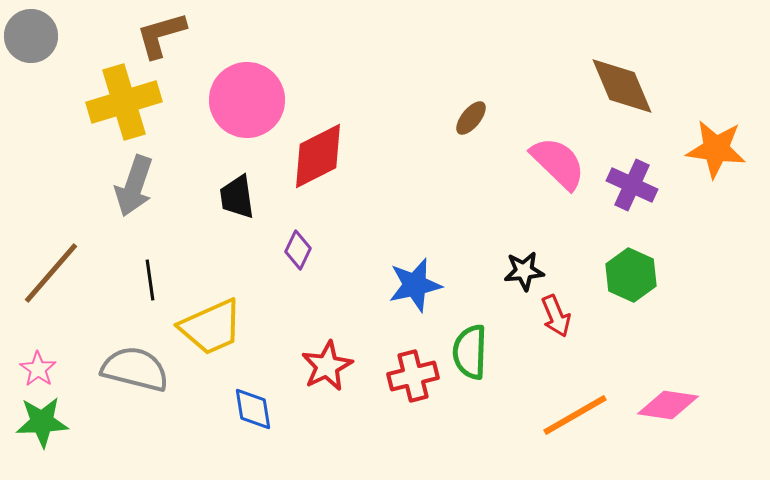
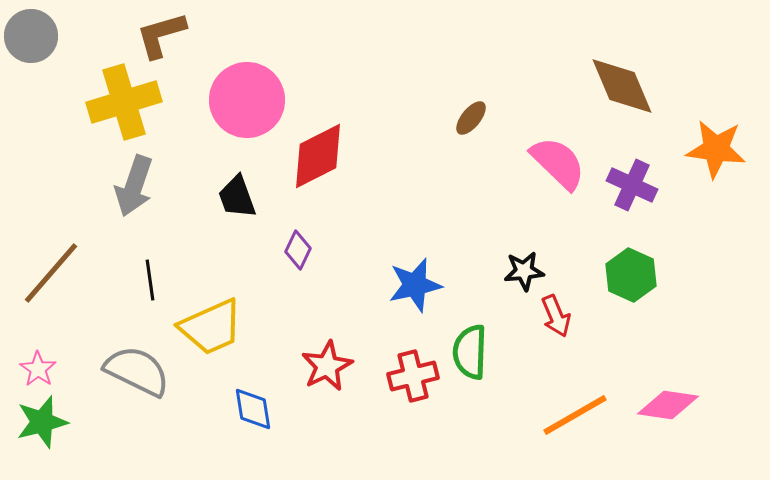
black trapezoid: rotated 12 degrees counterclockwise
gray semicircle: moved 2 px right, 2 px down; rotated 12 degrees clockwise
green star: rotated 12 degrees counterclockwise
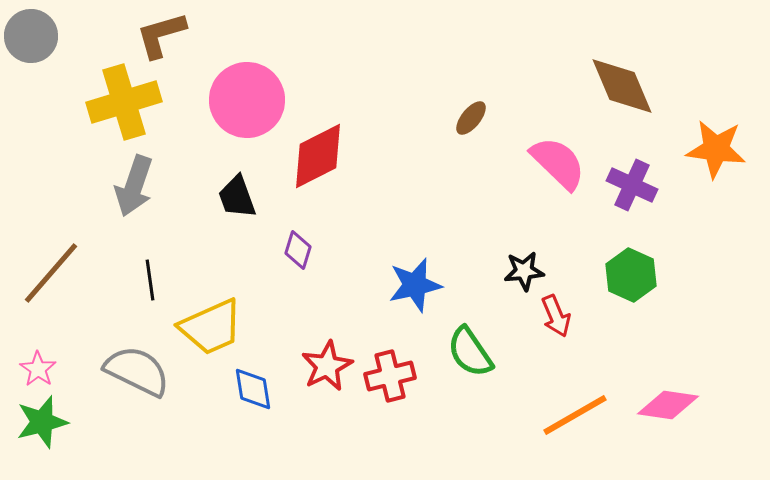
purple diamond: rotated 9 degrees counterclockwise
green semicircle: rotated 36 degrees counterclockwise
red cross: moved 23 px left
blue diamond: moved 20 px up
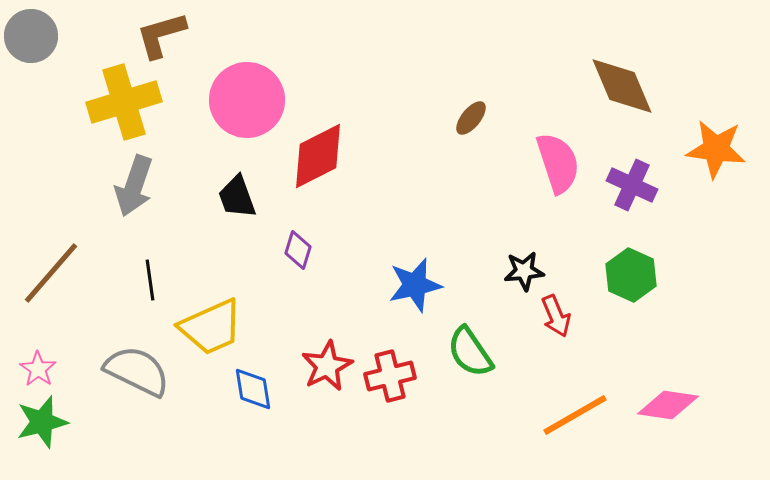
pink semicircle: rotated 28 degrees clockwise
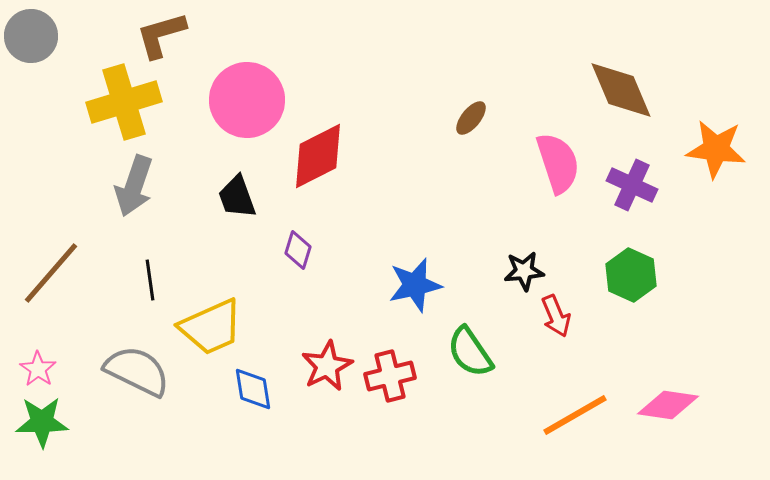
brown diamond: moved 1 px left, 4 px down
green star: rotated 14 degrees clockwise
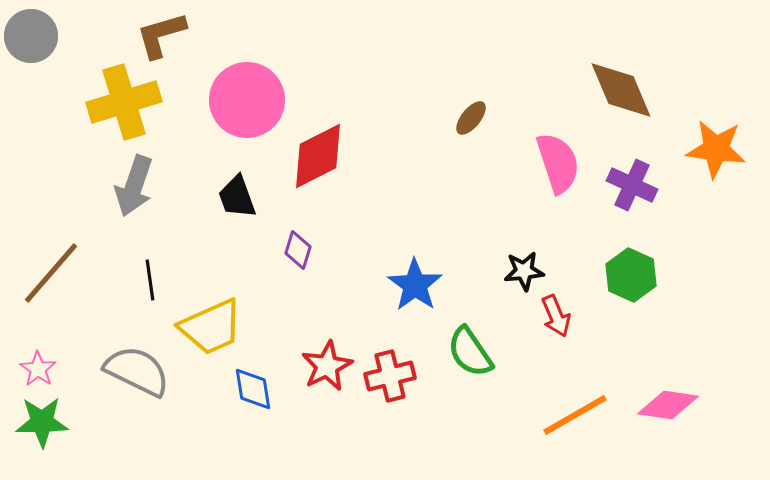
blue star: rotated 24 degrees counterclockwise
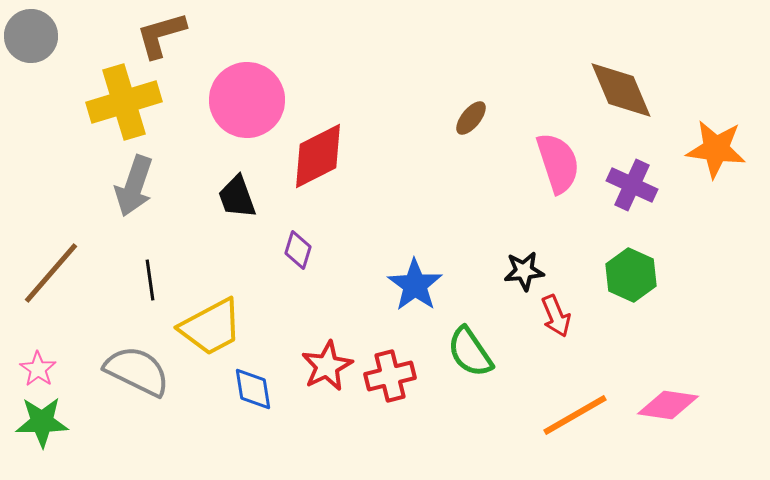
yellow trapezoid: rotated 4 degrees counterclockwise
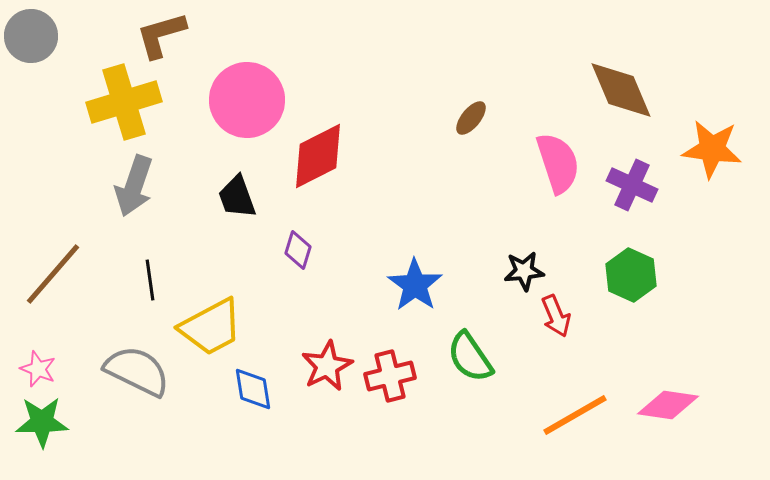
orange star: moved 4 px left
brown line: moved 2 px right, 1 px down
green semicircle: moved 5 px down
pink star: rotated 12 degrees counterclockwise
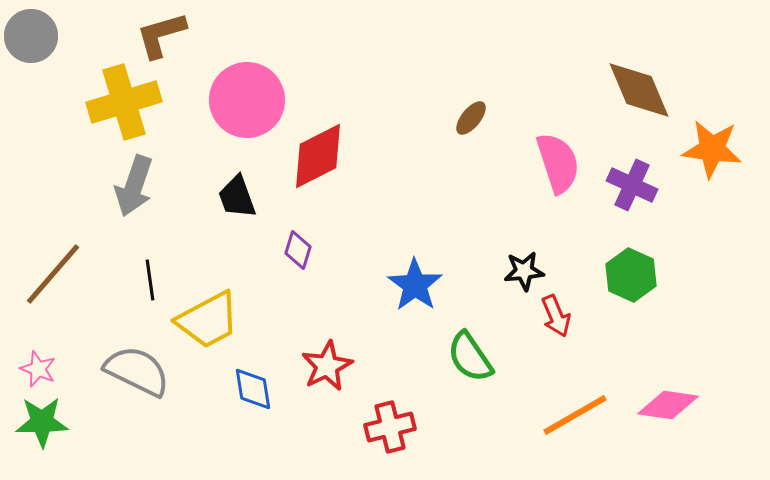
brown diamond: moved 18 px right
yellow trapezoid: moved 3 px left, 7 px up
red cross: moved 51 px down
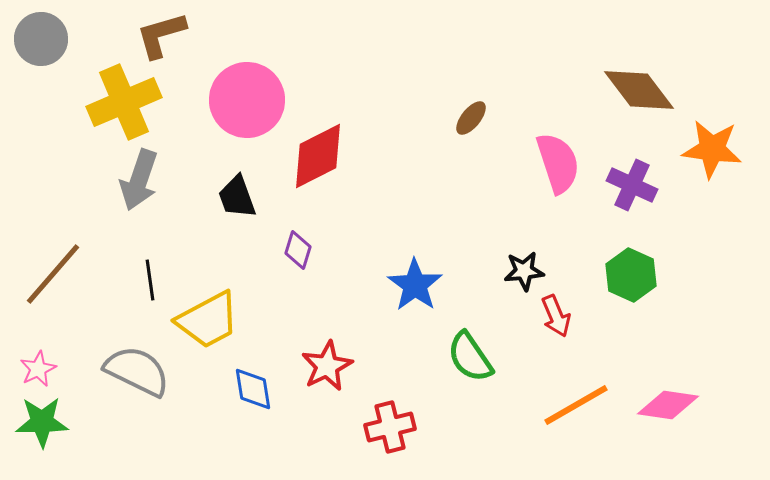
gray circle: moved 10 px right, 3 px down
brown diamond: rotated 14 degrees counterclockwise
yellow cross: rotated 6 degrees counterclockwise
gray arrow: moved 5 px right, 6 px up
pink star: rotated 24 degrees clockwise
orange line: moved 1 px right, 10 px up
